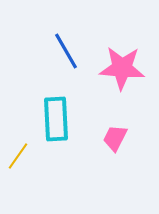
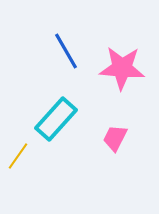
cyan rectangle: rotated 45 degrees clockwise
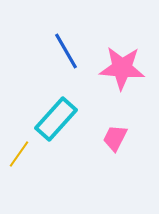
yellow line: moved 1 px right, 2 px up
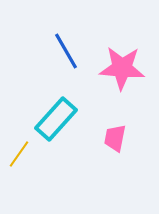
pink trapezoid: rotated 16 degrees counterclockwise
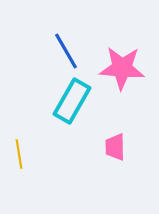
cyan rectangle: moved 16 px right, 18 px up; rotated 12 degrees counterclockwise
pink trapezoid: moved 9 px down; rotated 12 degrees counterclockwise
yellow line: rotated 44 degrees counterclockwise
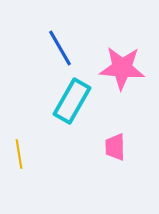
blue line: moved 6 px left, 3 px up
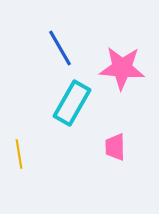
cyan rectangle: moved 2 px down
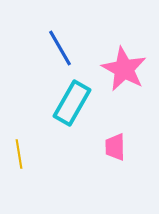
pink star: moved 2 px right, 1 px down; rotated 24 degrees clockwise
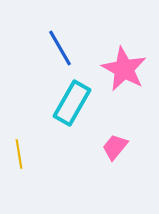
pink trapezoid: rotated 40 degrees clockwise
